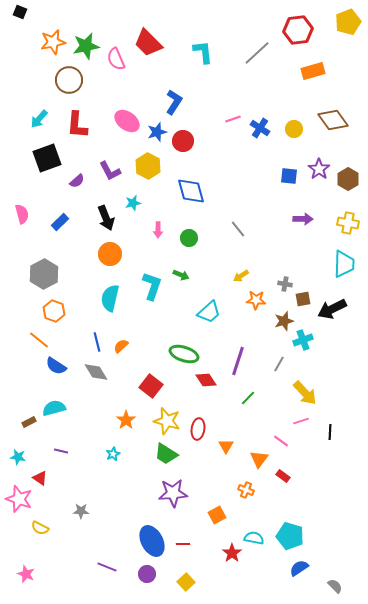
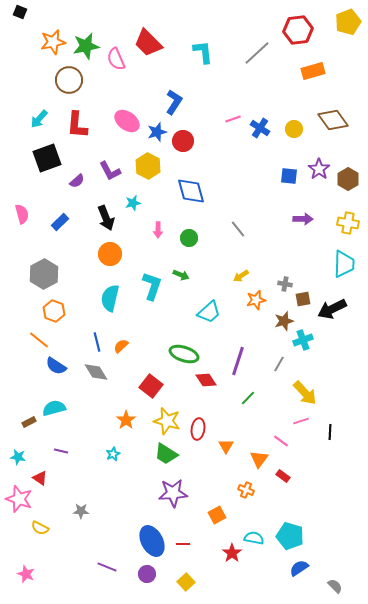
orange star at (256, 300): rotated 18 degrees counterclockwise
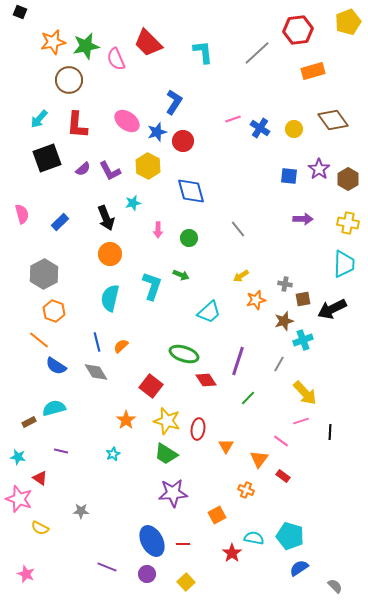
purple semicircle at (77, 181): moved 6 px right, 12 px up
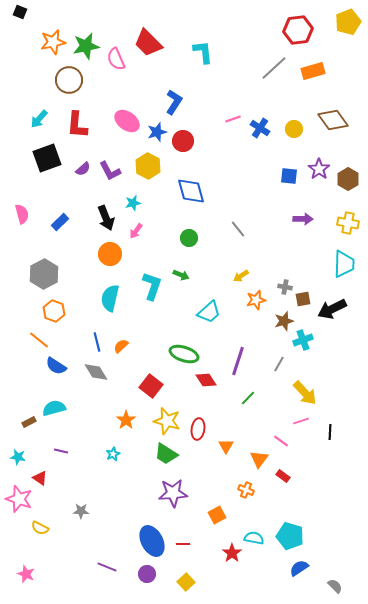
gray line at (257, 53): moved 17 px right, 15 px down
pink arrow at (158, 230): moved 22 px left, 1 px down; rotated 35 degrees clockwise
gray cross at (285, 284): moved 3 px down
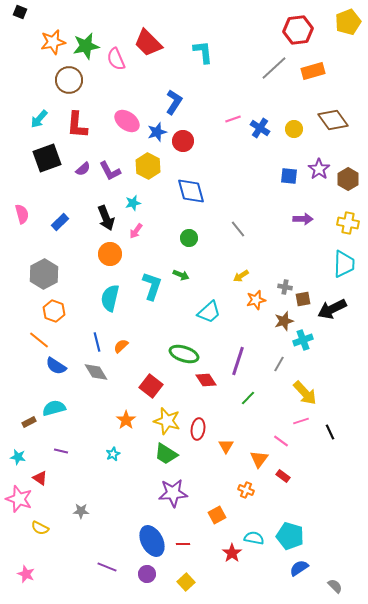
black line at (330, 432): rotated 28 degrees counterclockwise
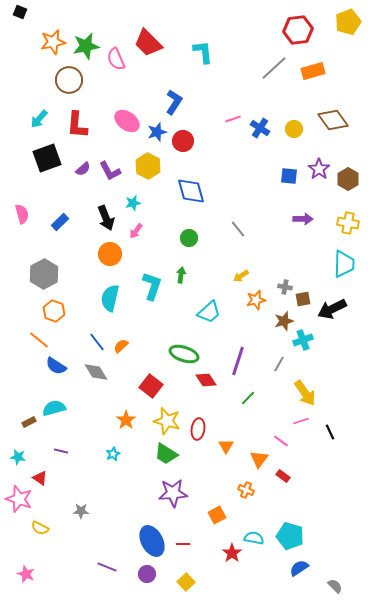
green arrow at (181, 275): rotated 105 degrees counterclockwise
blue line at (97, 342): rotated 24 degrees counterclockwise
yellow arrow at (305, 393): rotated 8 degrees clockwise
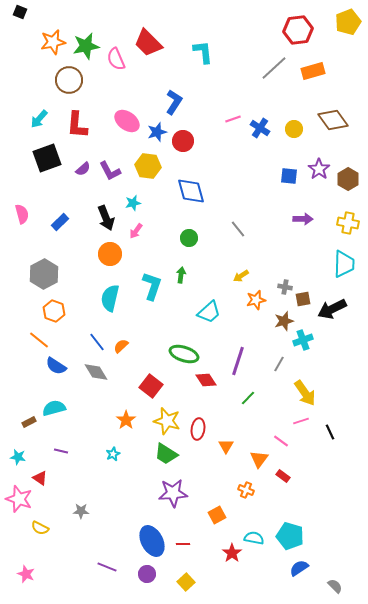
yellow hexagon at (148, 166): rotated 20 degrees counterclockwise
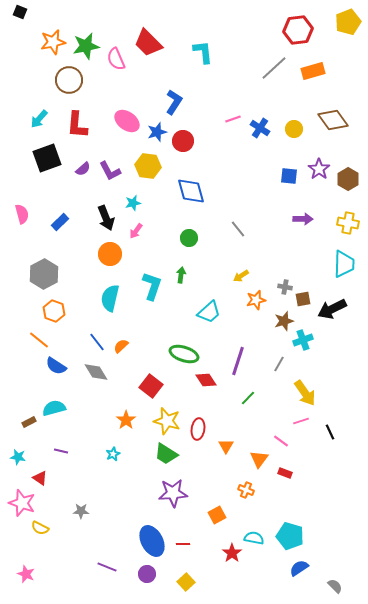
red rectangle at (283, 476): moved 2 px right, 3 px up; rotated 16 degrees counterclockwise
pink star at (19, 499): moved 3 px right, 4 px down
